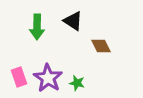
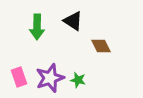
purple star: moved 2 px right; rotated 20 degrees clockwise
green star: moved 1 px right, 3 px up
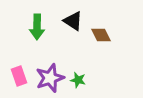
brown diamond: moved 11 px up
pink rectangle: moved 1 px up
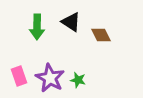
black triangle: moved 2 px left, 1 px down
purple star: rotated 24 degrees counterclockwise
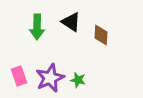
brown diamond: rotated 30 degrees clockwise
purple star: rotated 20 degrees clockwise
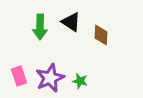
green arrow: moved 3 px right
green star: moved 2 px right, 1 px down
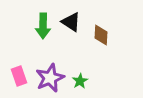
green arrow: moved 3 px right, 1 px up
green star: rotated 28 degrees clockwise
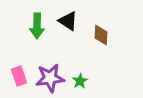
black triangle: moved 3 px left, 1 px up
green arrow: moved 6 px left
purple star: rotated 16 degrees clockwise
